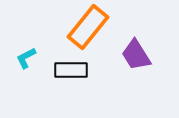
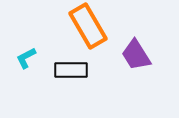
orange rectangle: moved 1 px up; rotated 69 degrees counterclockwise
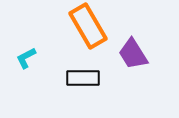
purple trapezoid: moved 3 px left, 1 px up
black rectangle: moved 12 px right, 8 px down
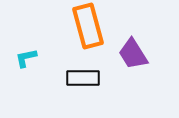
orange rectangle: rotated 15 degrees clockwise
cyan L-shape: rotated 15 degrees clockwise
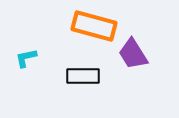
orange rectangle: moved 6 px right; rotated 60 degrees counterclockwise
black rectangle: moved 2 px up
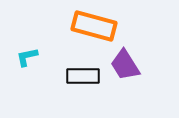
purple trapezoid: moved 8 px left, 11 px down
cyan L-shape: moved 1 px right, 1 px up
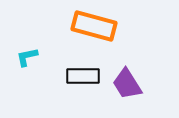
purple trapezoid: moved 2 px right, 19 px down
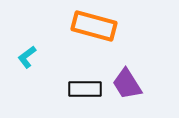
cyan L-shape: rotated 25 degrees counterclockwise
black rectangle: moved 2 px right, 13 px down
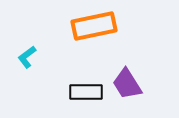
orange rectangle: rotated 27 degrees counterclockwise
black rectangle: moved 1 px right, 3 px down
